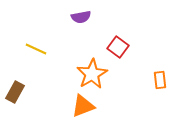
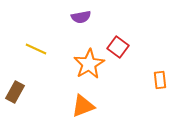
orange star: moved 3 px left, 10 px up
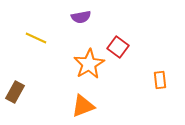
yellow line: moved 11 px up
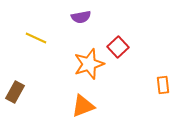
red square: rotated 10 degrees clockwise
orange star: rotated 12 degrees clockwise
orange rectangle: moved 3 px right, 5 px down
